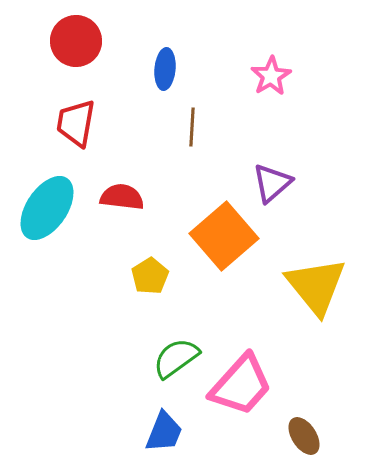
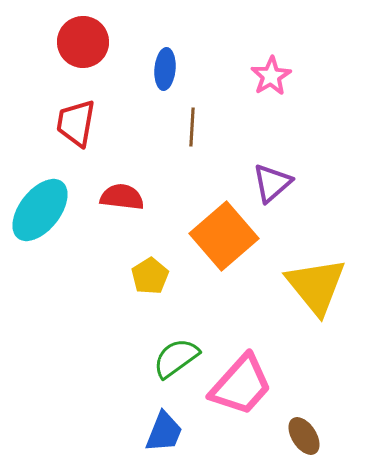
red circle: moved 7 px right, 1 px down
cyan ellipse: moved 7 px left, 2 px down; rotated 4 degrees clockwise
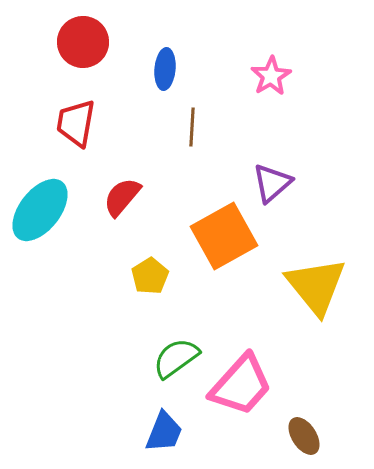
red semicircle: rotated 57 degrees counterclockwise
orange square: rotated 12 degrees clockwise
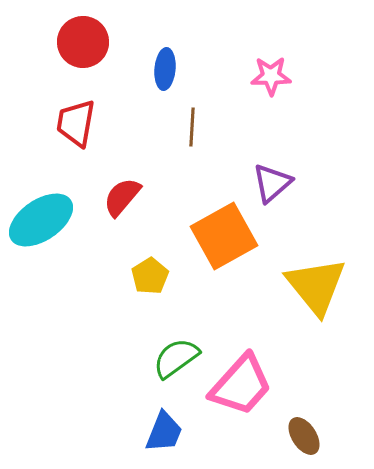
pink star: rotated 30 degrees clockwise
cyan ellipse: moved 1 px right, 10 px down; rotated 18 degrees clockwise
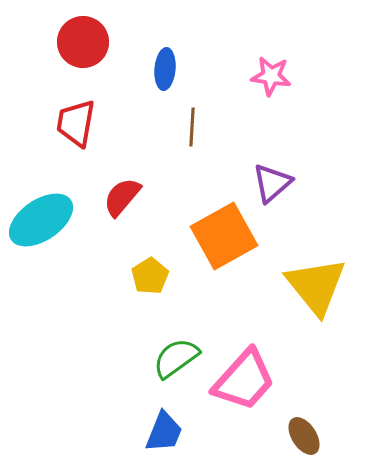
pink star: rotated 9 degrees clockwise
pink trapezoid: moved 3 px right, 5 px up
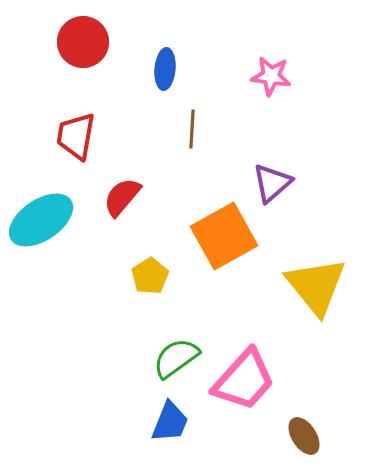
red trapezoid: moved 13 px down
brown line: moved 2 px down
blue trapezoid: moved 6 px right, 10 px up
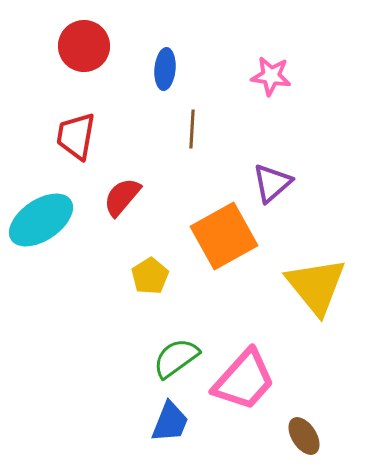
red circle: moved 1 px right, 4 px down
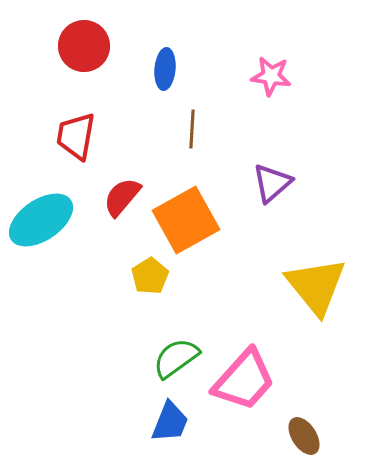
orange square: moved 38 px left, 16 px up
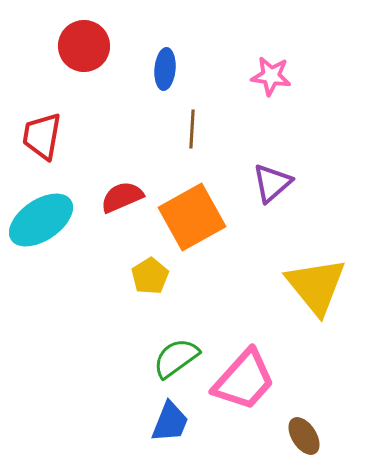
red trapezoid: moved 34 px left
red semicircle: rotated 27 degrees clockwise
orange square: moved 6 px right, 3 px up
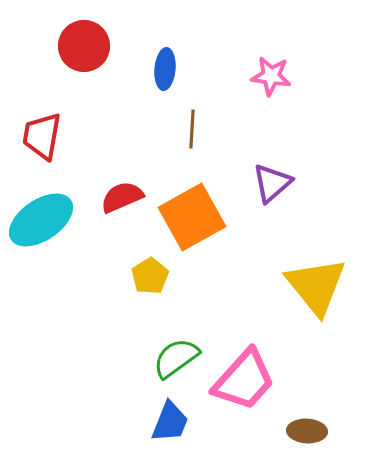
brown ellipse: moved 3 px right, 5 px up; rotated 54 degrees counterclockwise
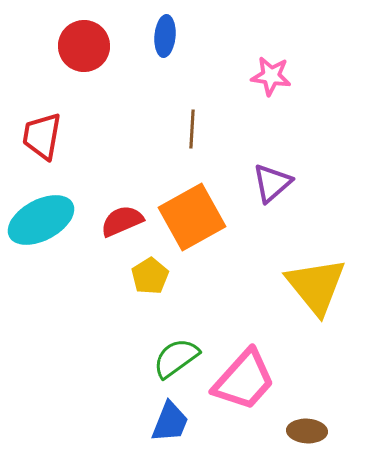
blue ellipse: moved 33 px up
red semicircle: moved 24 px down
cyan ellipse: rotated 6 degrees clockwise
